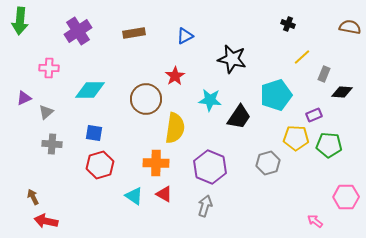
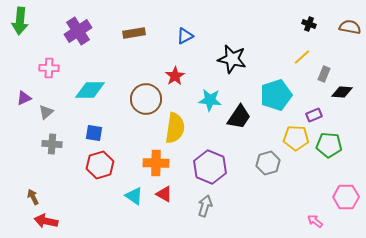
black cross: moved 21 px right
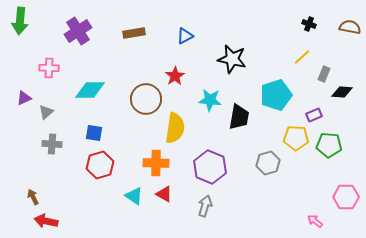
black trapezoid: rotated 24 degrees counterclockwise
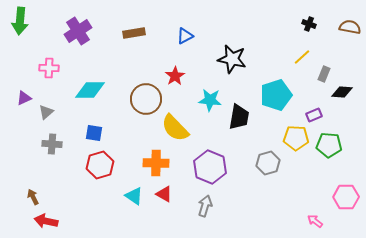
yellow semicircle: rotated 128 degrees clockwise
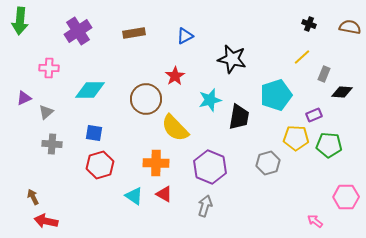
cyan star: rotated 20 degrees counterclockwise
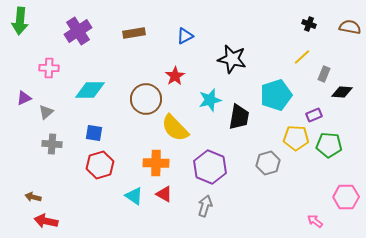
brown arrow: rotated 49 degrees counterclockwise
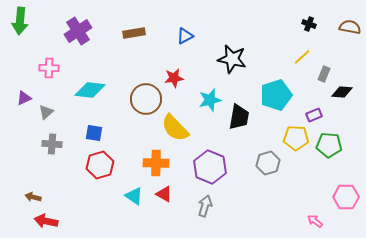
red star: moved 1 px left, 2 px down; rotated 24 degrees clockwise
cyan diamond: rotated 8 degrees clockwise
